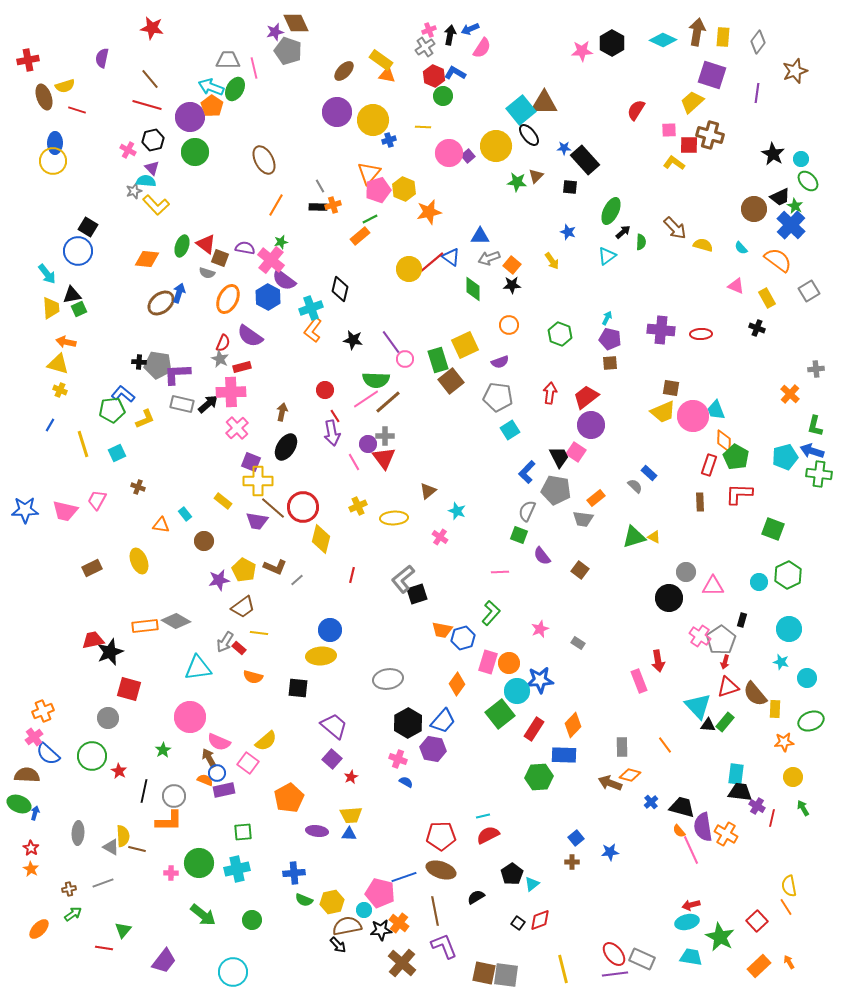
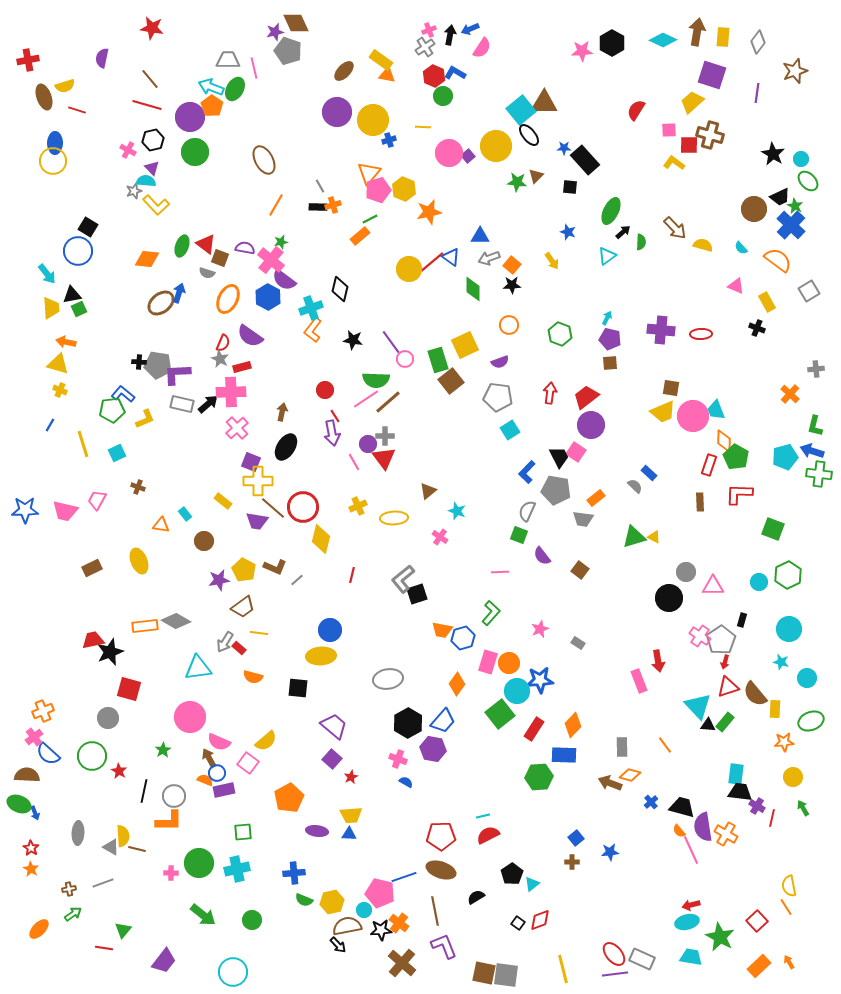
yellow rectangle at (767, 298): moved 4 px down
blue arrow at (35, 813): rotated 144 degrees clockwise
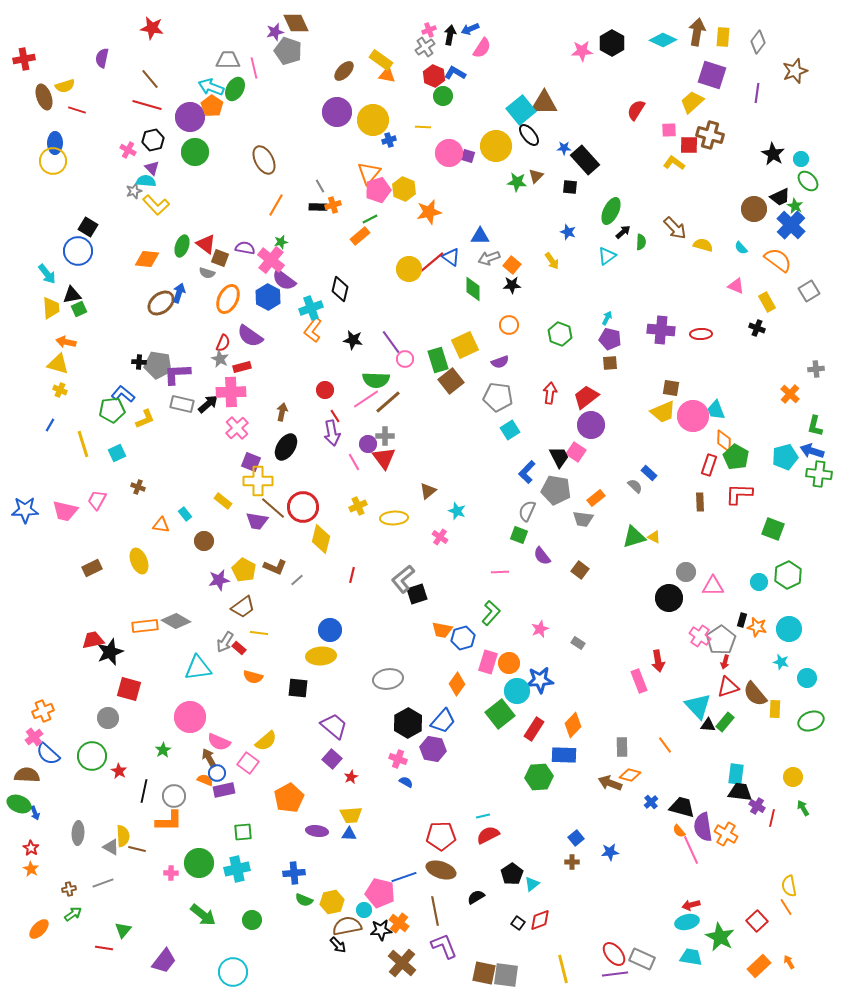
red cross at (28, 60): moved 4 px left, 1 px up
purple square at (468, 156): rotated 32 degrees counterclockwise
orange star at (784, 742): moved 27 px left, 115 px up; rotated 18 degrees clockwise
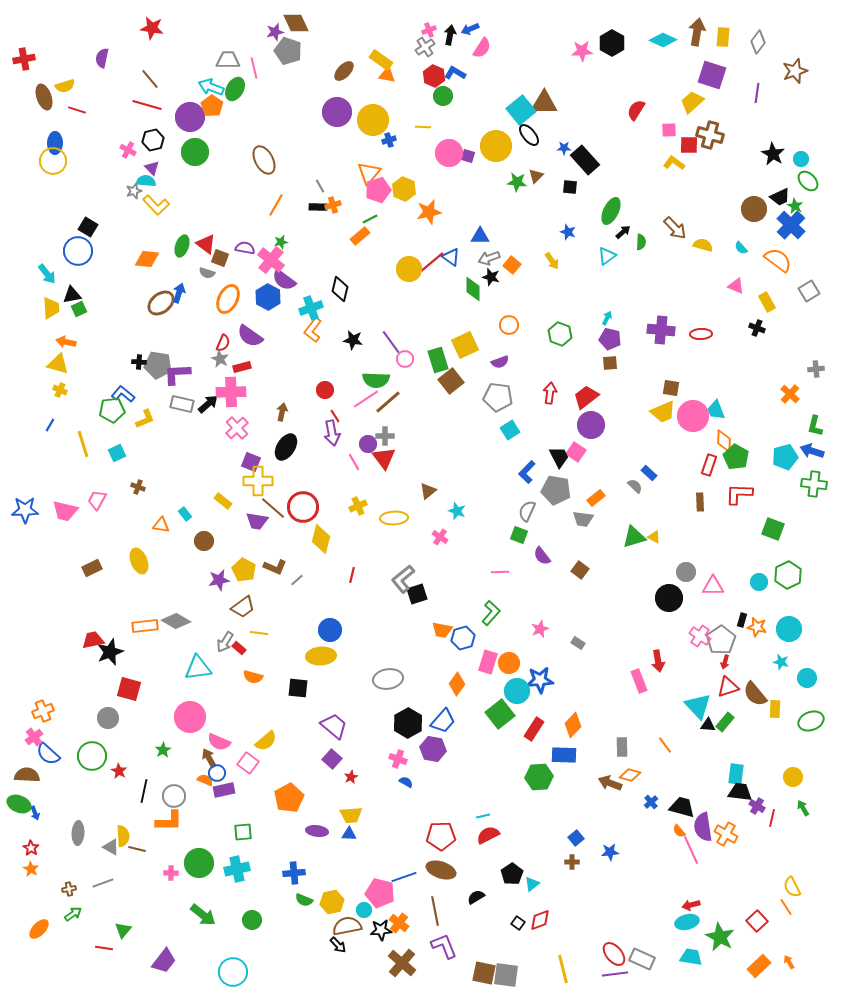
black star at (512, 285): moved 21 px left, 8 px up; rotated 18 degrees clockwise
green cross at (819, 474): moved 5 px left, 10 px down
yellow semicircle at (789, 886): moved 3 px right, 1 px down; rotated 15 degrees counterclockwise
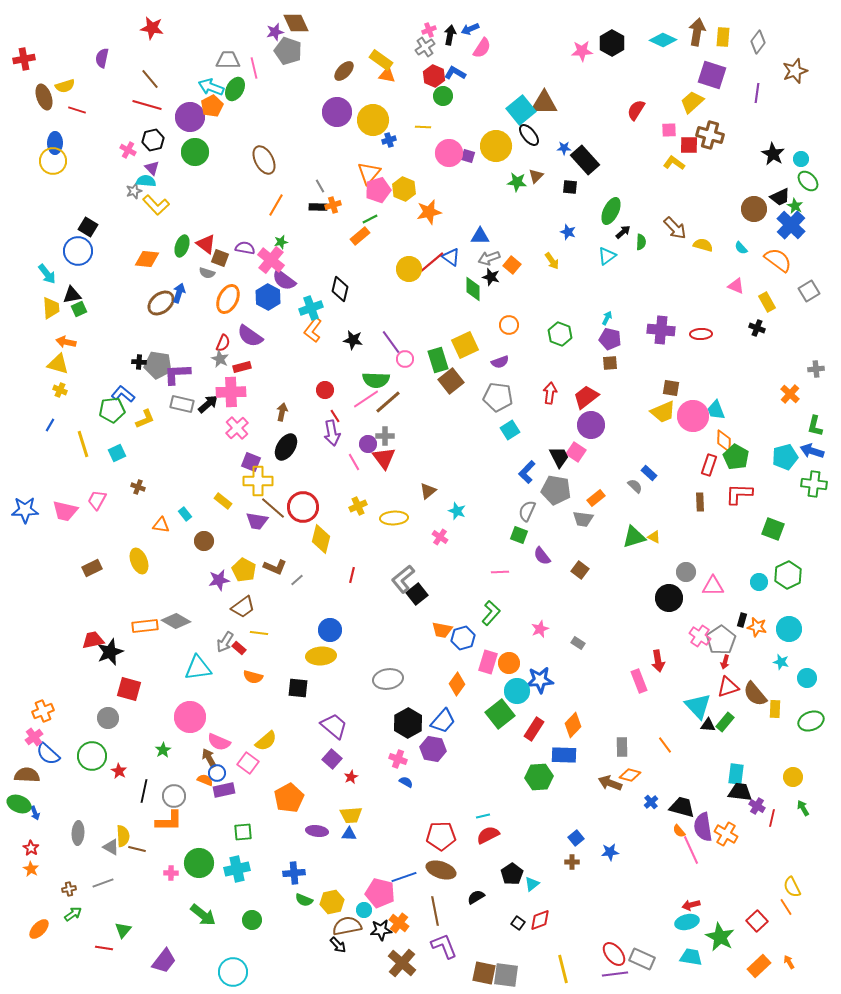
orange pentagon at (212, 106): rotated 10 degrees clockwise
black square at (417, 594): rotated 20 degrees counterclockwise
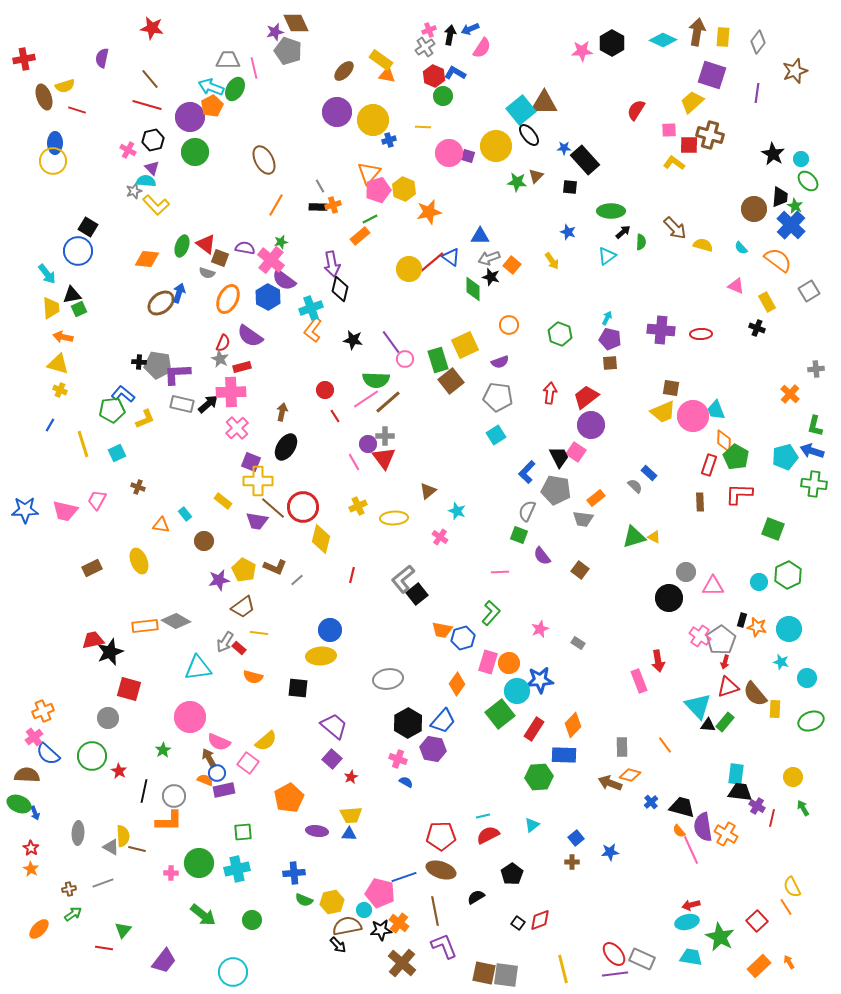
black trapezoid at (780, 197): rotated 60 degrees counterclockwise
green ellipse at (611, 211): rotated 64 degrees clockwise
orange arrow at (66, 342): moved 3 px left, 5 px up
cyan square at (510, 430): moved 14 px left, 5 px down
purple arrow at (332, 433): moved 169 px up
cyan triangle at (532, 884): moved 59 px up
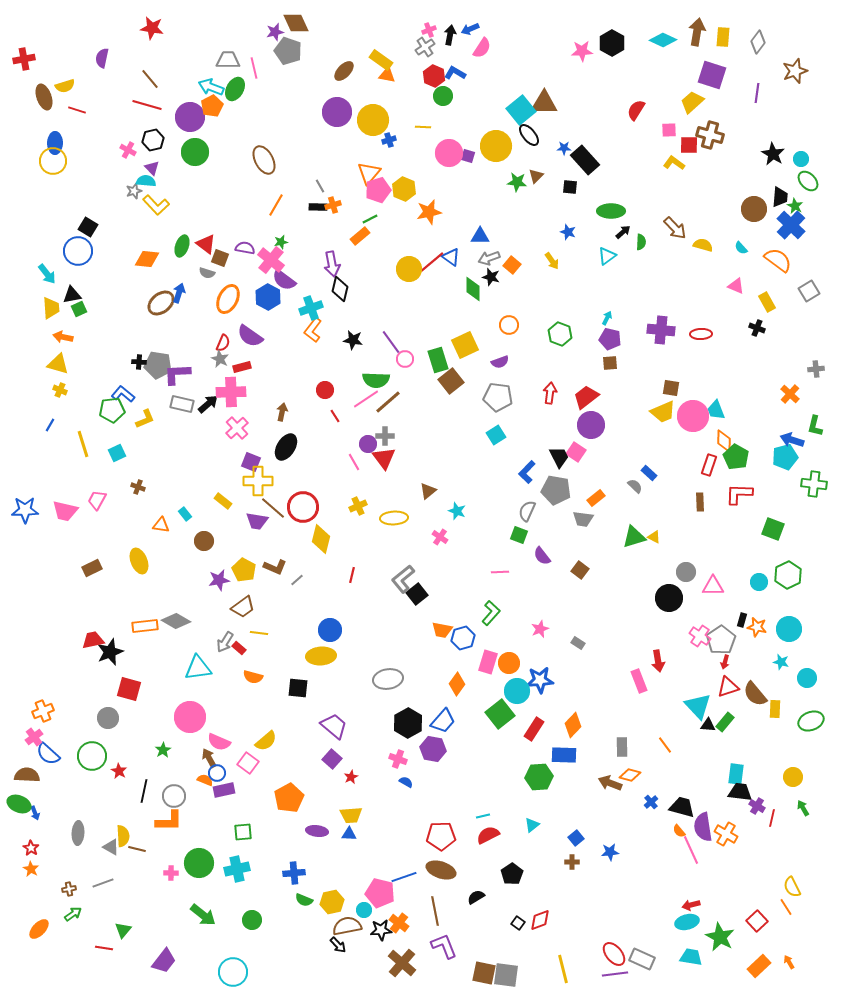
blue arrow at (812, 451): moved 20 px left, 11 px up
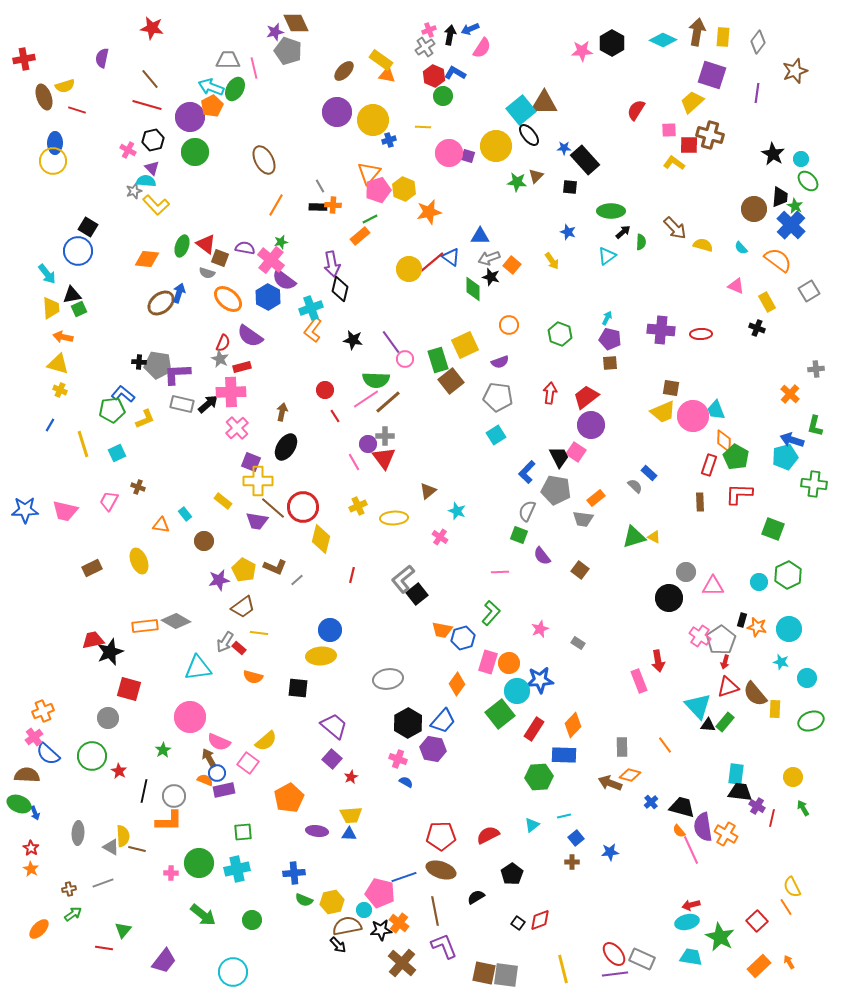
orange cross at (333, 205): rotated 21 degrees clockwise
orange ellipse at (228, 299): rotated 76 degrees counterclockwise
pink trapezoid at (97, 500): moved 12 px right, 1 px down
cyan line at (483, 816): moved 81 px right
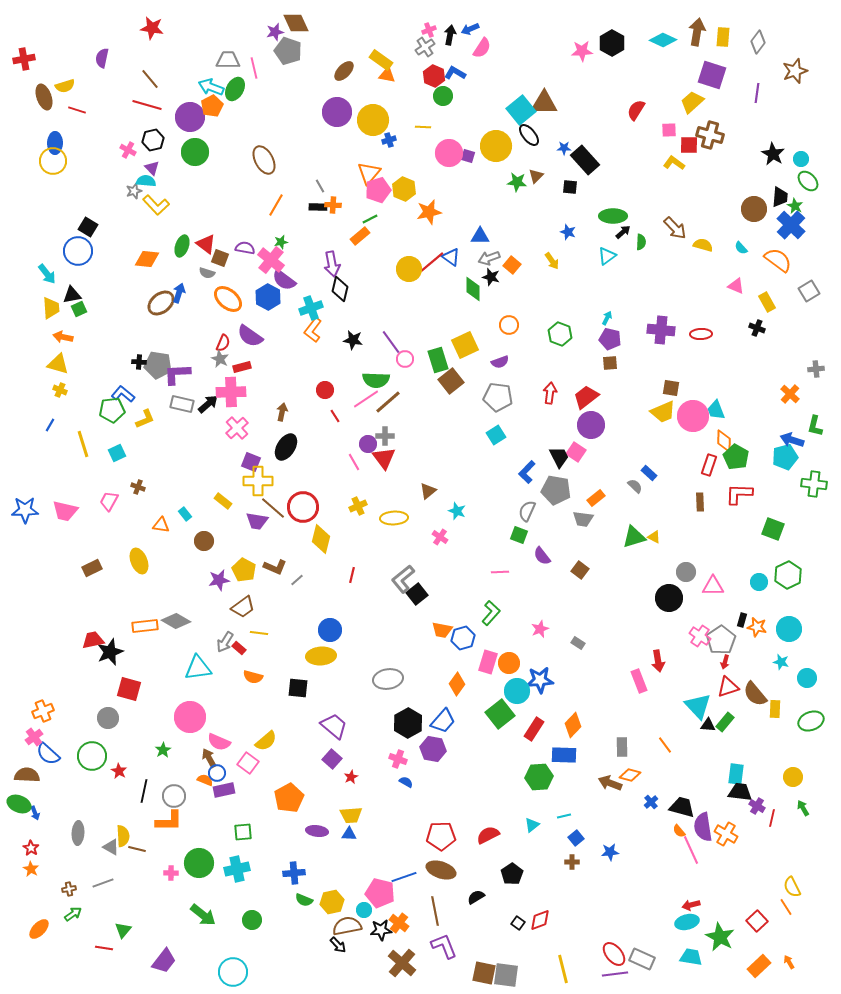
green ellipse at (611, 211): moved 2 px right, 5 px down
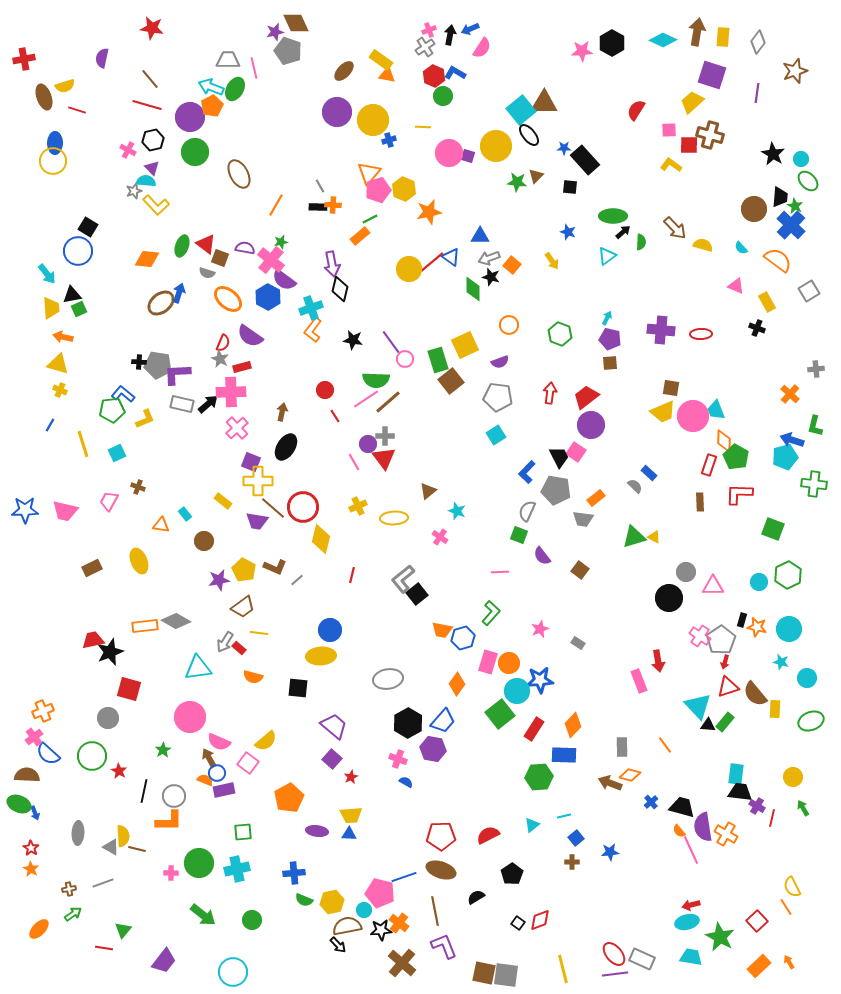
brown ellipse at (264, 160): moved 25 px left, 14 px down
yellow L-shape at (674, 163): moved 3 px left, 2 px down
